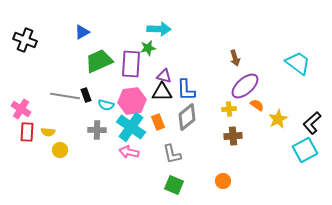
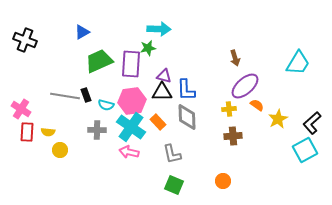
cyan trapezoid: rotated 84 degrees clockwise
gray diamond: rotated 52 degrees counterclockwise
orange rectangle: rotated 21 degrees counterclockwise
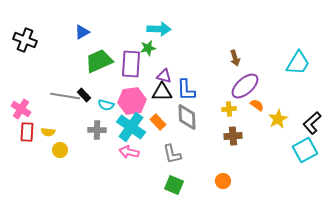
black rectangle: moved 2 px left; rotated 24 degrees counterclockwise
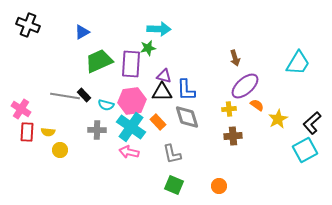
black cross: moved 3 px right, 15 px up
gray diamond: rotated 16 degrees counterclockwise
orange circle: moved 4 px left, 5 px down
